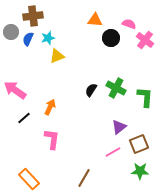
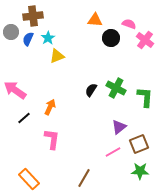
cyan star: rotated 16 degrees counterclockwise
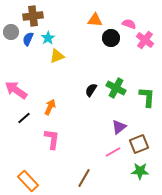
pink arrow: moved 1 px right
green L-shape: moved 2 px right
orange rectangle: moved 1 px left, 2 px down
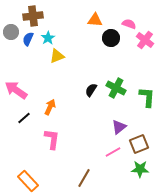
green star: moved 2 px up
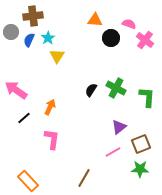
blue semicircle: moved 1 px right, 1 px down
yellow triangle: rotated 35 degrees counterclockwise
brown square: moved 2 px right
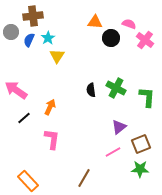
orange triangle: moved 2 px down
black semicircle: rotated 40 degrees counterclockwise
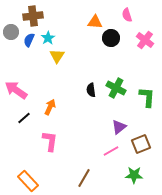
pink semicircle: moved 2 px left, 9 px up; rotated 128 degrees counterclockwise
pink L-shape: moved 2 px left, 2 px down
pink line: moved 2 px left, 1 px up
green star: moved 6 px left, 6 px down
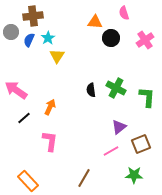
pink semicircle: moved 3 px left, 2 px up
pink cross: rotated 18 degrees clockwise
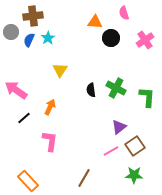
yellow triangle: moved 3 px right, 14 px down
brown square: moved 6 px left, 2 px down; rotated 12 degrees counterclockwise
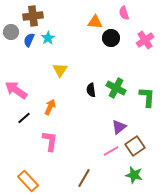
green star: rotated 12 degrees clockwise
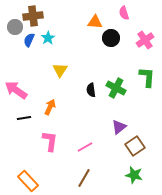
gray circle: moved 4 px right, 5 px up
green L-shape: moved 20 px up
black line: rotated 32 degrees clockwise
pink line: moved 26 px left, 4 px up
